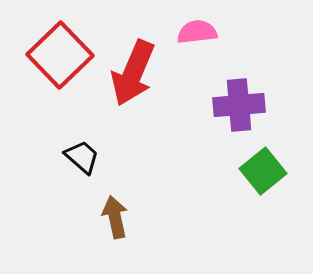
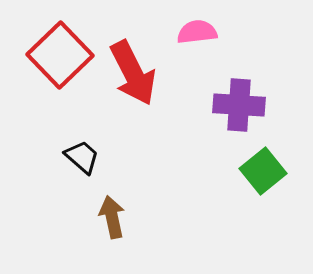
red arrow: rotated 50 degrees counterclockwise
purple cross: rotated 9 degrees clockwise
brown arrow: moved 3 px left
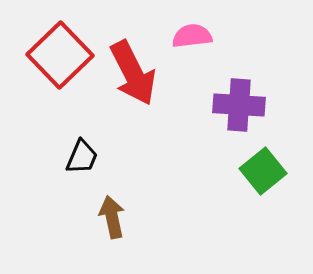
pink semicircle: moved 5 px left, 4 px down
black trapezoid: rotated 72 degrees clockwise
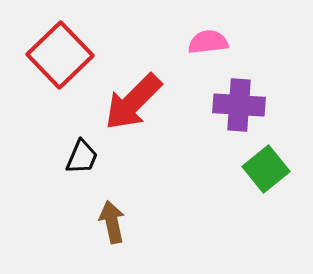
pink semicircle: moved 16 px right, 6 px down
red arrow: moved 29 px down; rotated 72 degrees clockwise
green square: moved 3 px right, 2 px up
brown arrow: moved 5 px down
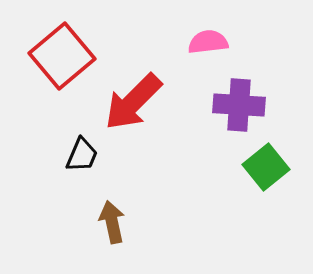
red square: moved 2 px right, 1 px down; rotated 4 degrees clockwise
black trapezoid: moved 2 px up
green square: moved 2 px up
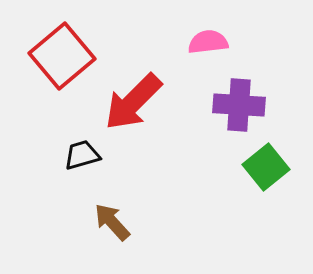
black trapezoid: rotated 129 degrees counterclockwise
brown arrow: rotated 30 degrees counterclockwise
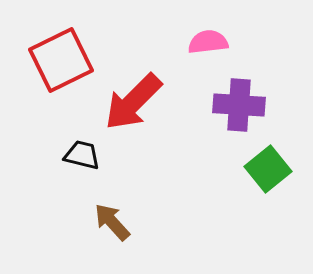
red square: moved 1 px left, 4 px down; rotated 14 degrees clockwise
black trapezoid: rotated 30 degrees clockwise
green square: moved 2 px right, 2 px down
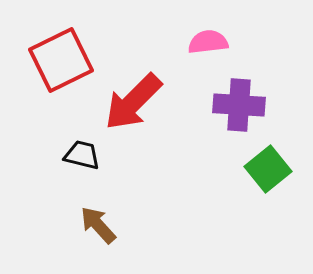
brown arrow: moved 14 px left, 3 px down
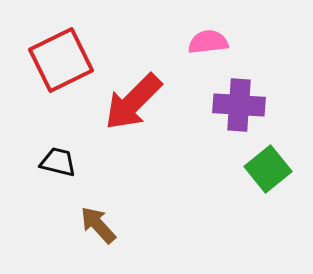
black trapezoid: moved 24 px left, 7 px down
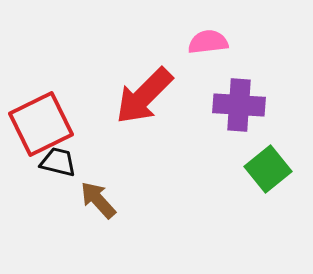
red square: moved 20 px left, 64 px down
red arrow: moved 11 px right, 6 px up
brown arrow: moved 25 px up
